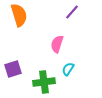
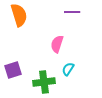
purple line: rotated 49 degrees clockwise
purple square: moved 1 px down
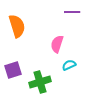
orange semicircle: moved 2 px left, 11 px down
cyan semicircle: moved 1 px right, 4 px up; rotated 32 degrees clockwise
green cross: moved 4 px left; rotated 10 degrees counterclockwise
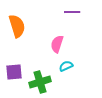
cyan semicircle: moved 3 px left, 1 px down
purple square: moved 1 px right, 2 px down; rotated 12 degrees clockwise
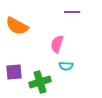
orange semicircle: rotated 135 degrees clockwise
cyan semicircle: rotated 152 degrees counterclockwise
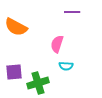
orange semicircle: moved 1 px left, 1 px down
green cross: moved 2 px left, 1 px down
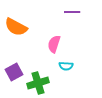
pink semicircle: moved 3 px left
purple square: rotated 24 degrees counterclockwise
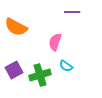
pink semicircle: moved 1 px right, 2 px up
cyan semicircle: rotated 32 degrees clockwise
purple square: moved 2 px up
green cross: moved 2 px right, 8 px up
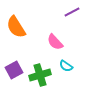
purple line: rotated 28 degrees counterclockwise
orange semicircle: rotated 30 degrees clockwise
pink semicircle: rotated 60 degrees counterclockwise
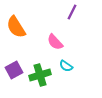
purple line: rotated 35 degrees counterclockwise
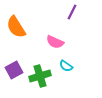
pink semicircle: rotated 24 degrees counterclockwise
green cross: moved 1 px down
